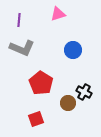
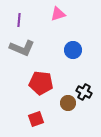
red pentagon: rotated 25 degrees counterclockwise
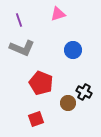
purple line: rotated 24 degrees counterclockwise
red pentagon: rotated 15 degrees clockwise
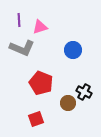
pink triangle: moved 18 px left, 13 px down
purple line: rotated 16 degrees clockwise
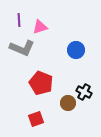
blue circle: moved 3 px right
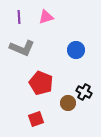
purple line: moved 3 px up
pink triangle: moved 6 px right, 10 px up
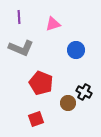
pink triangle: moved 7 px right, 7 px down
gray L-shape: moved 1 px left
